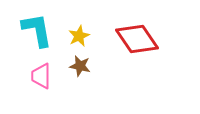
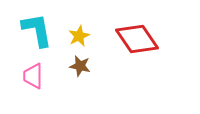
pink trapezoid: moved 8 px left
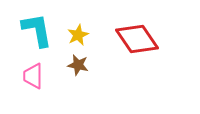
yellow star: moved 1 px left, 1 px up
brown star: moved 2 px left, 1 px up
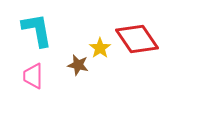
yellow star: moved 22 px right, 13 px down; rotated 10 degrees counterclockwise
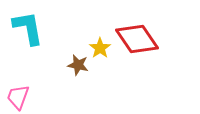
cyan L-shape: moved 9 px left, 2 px up
pink trapezoid: moved 15 px left, 21 px down; rotated 20 degrees clockwise
